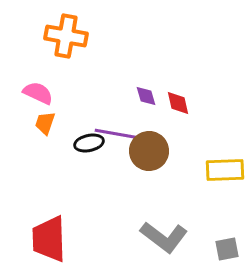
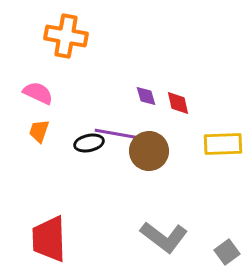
orange trapezoid: moved 6 px left, 8 px down
yellow rectangle: moved 2 px left, 26 px up
gray square: moved 3 px down; rotated 25 degrees counterclockwise
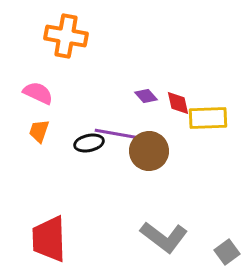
purple diamond: rotated 25 degrees counterclockwise
yellow rectangle: moved 15 px left, 26 px up
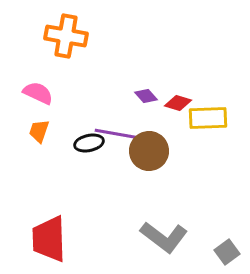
red diamond: rotated 60 degrees counterclockwise
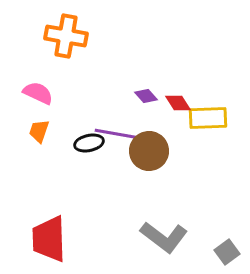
red diamond: rotated 40 degrees clockwise
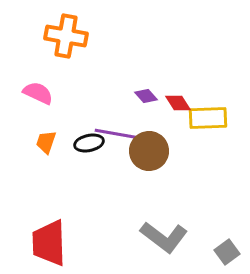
orange trapezoid: moved 7 px right, 11 px down
red trapezoid: moved 4 px down
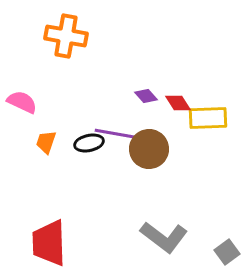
pink semicircle: moved 16 px left, 9 px down
brown circle: moved 2 px up
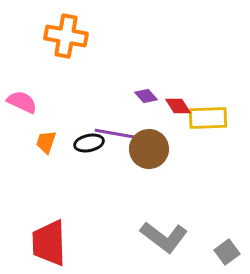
red diamond: moved 3 px down
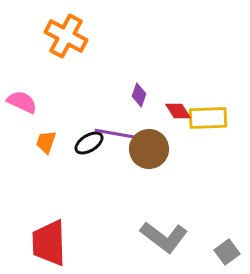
orange cross: rotated 18 degrees clockwise
purple diamond: moved 7 px left, 1 px up; rotated 60 degrees clockwise
red diamond: moved 5 px down
black ellipse: rotated 20 degrees counterclockwise
